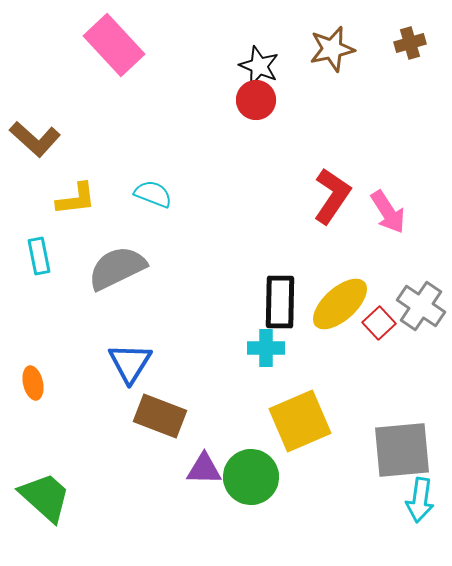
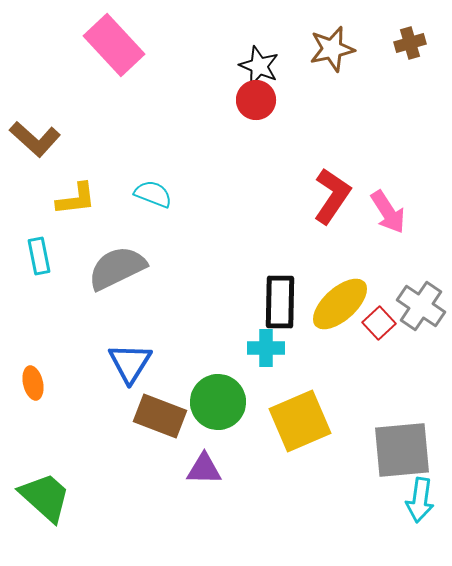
green circle: moved 33 px left, 75 px up
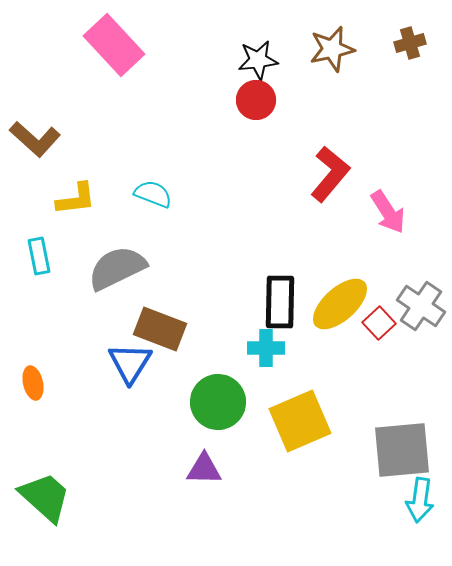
black star: moved 1 px left, 6 px up; rotated 30 degrees counterclockwise
red L-shape: moved 2 px left, 22 px up; rotated 6 degrees clockwise
brown rectangle: moved 87 px up
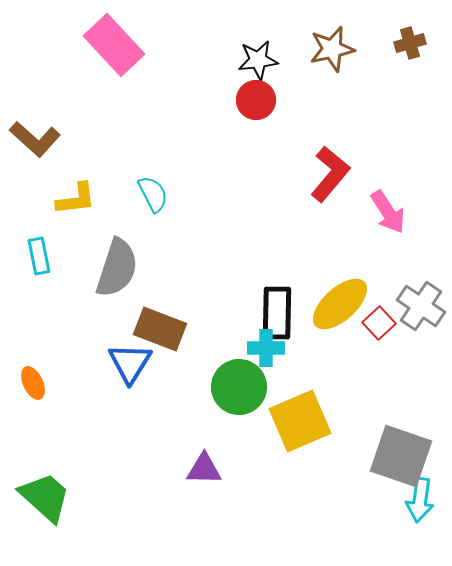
cyan semicircle: rotated 42 degrees clockwise
gray semicircle: rotated 134 degrees clockwise
black rectangle: moved 3 px left, 11 px down
orange ellipse: rotated 12 degrees counterclockwise
green circle: moved 21 px right, 15 px up
gray square: moved 1 px left, 6 px down; rotated 24 degrees clockwise
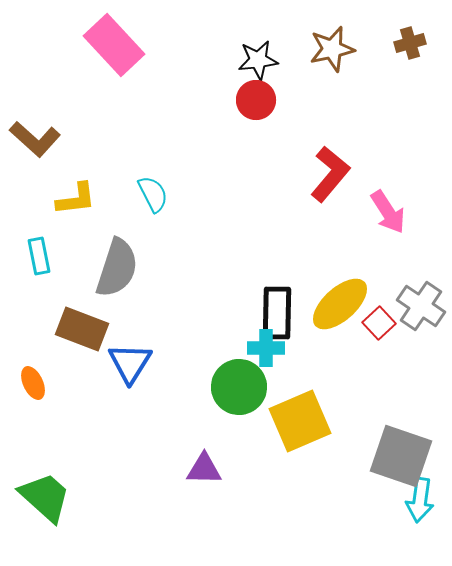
brown rectangle: moved 78 px left
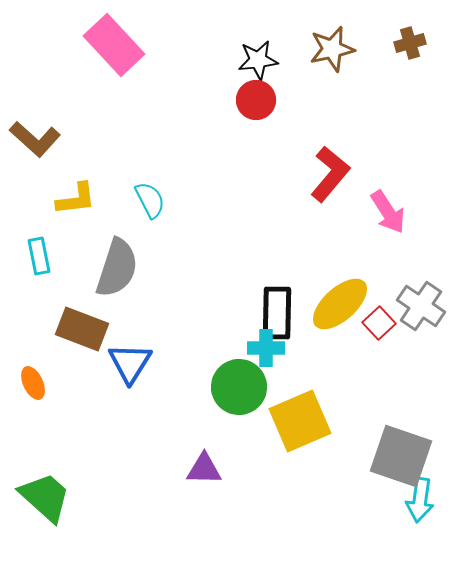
cyan semicircle: moved 3 px left, 6 px down
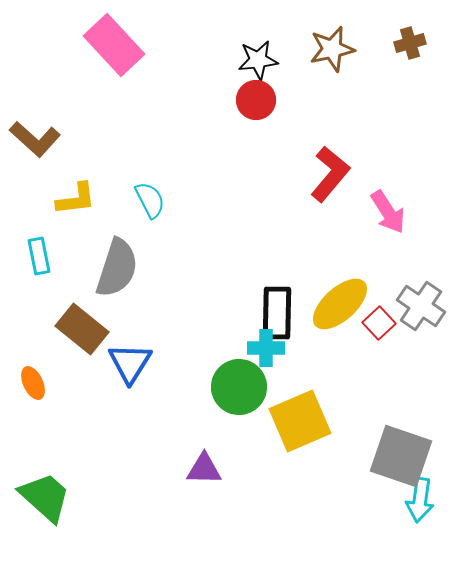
brown rectangle: rotated 18 degrees clockwise
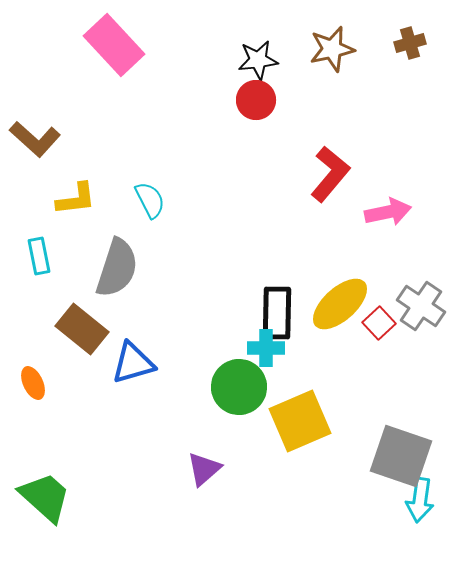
pink arrow: rotated 69 degrees counterclockwise
blue triangle: moved 3 px right; rotated 42 degrees clockwise
purple triangle: rotated 42 degrees counterclockwise
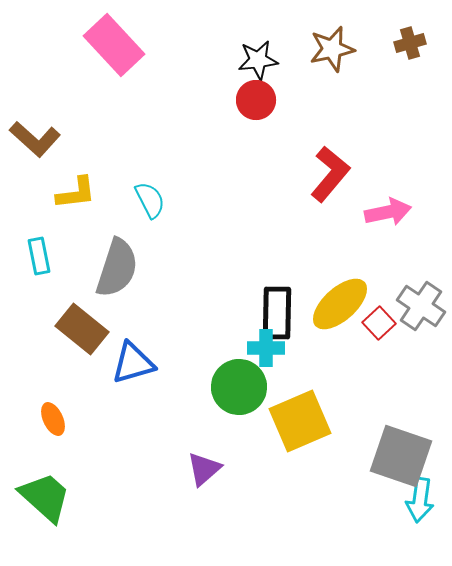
yellow L-shape: moved 6 px up
orange ellipse: moved 20 px right, 36 px down
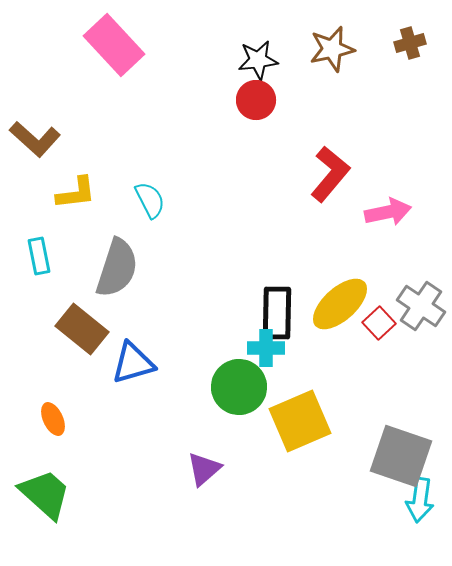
green trapezoid: moved 3 px up
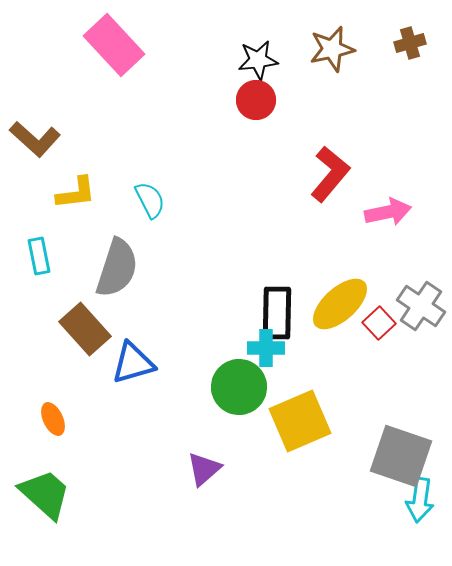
brown rectangle: moved 3 px right; rotated 9 degrees clockwise
